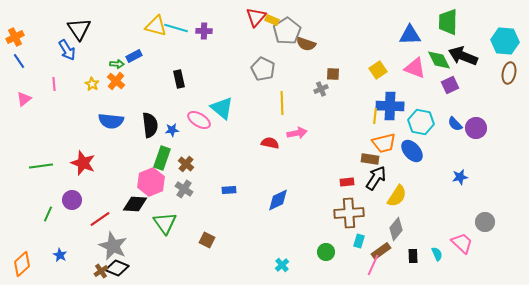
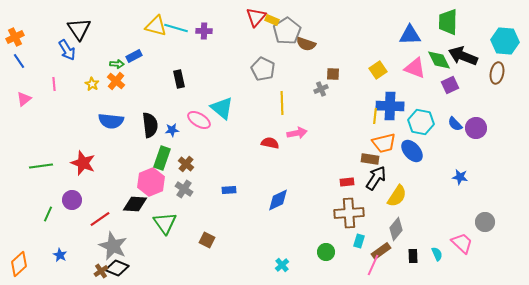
brown ellipse at (509, 73): moved 12 px left
blue star at (460, 177): rotated 21 degrees clockwise
orange diamond at (22, 264): moved 3 px left
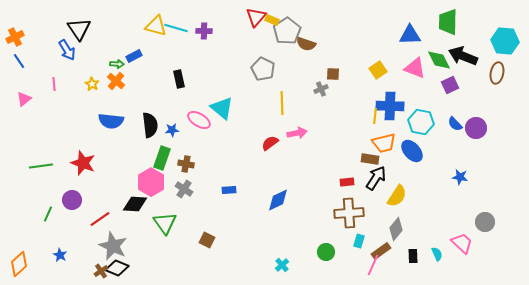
red semicircle at (270, 143): rotated 48 degrees counterclockwise
brown cross at (186, 164): rotated 28 degrees counterclockwise
pink hexagon at (151, 182): rotated 8 degrees counterclockwise
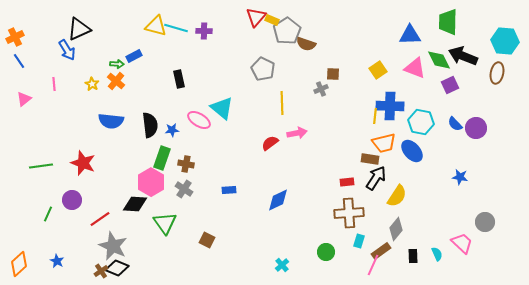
black triangle at (79, 29): rotated 40 degrees clockwise
blue star at (60, 255): moved 3 px left, 6 px down
